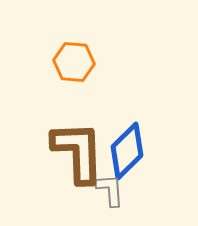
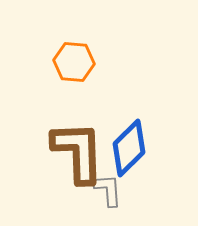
blue diamond: moved 2 px right, 3 px up
gray L-shape: moved 2 px left
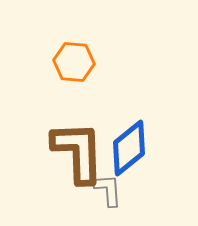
blue diamond: rotated 6 degrees clockwise
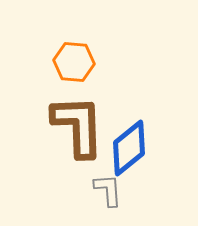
brown L-shape: moved 26 px up
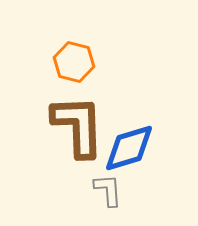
orange hexagon: rotated 9 degrees clockwise
blue diamond: rotated 22 degrees clockwise
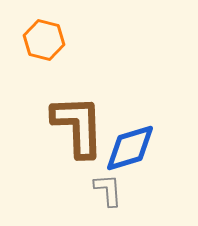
orange hexagon: moved 30 px left, 22 px up
blue diamond: moved 1 px right
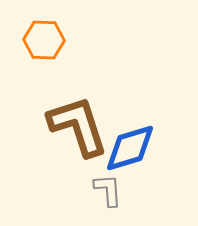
orange hexagon: rotated 12 degrees counterclockwise
brown L-shape: rotated 16 degrees counterclockwise
